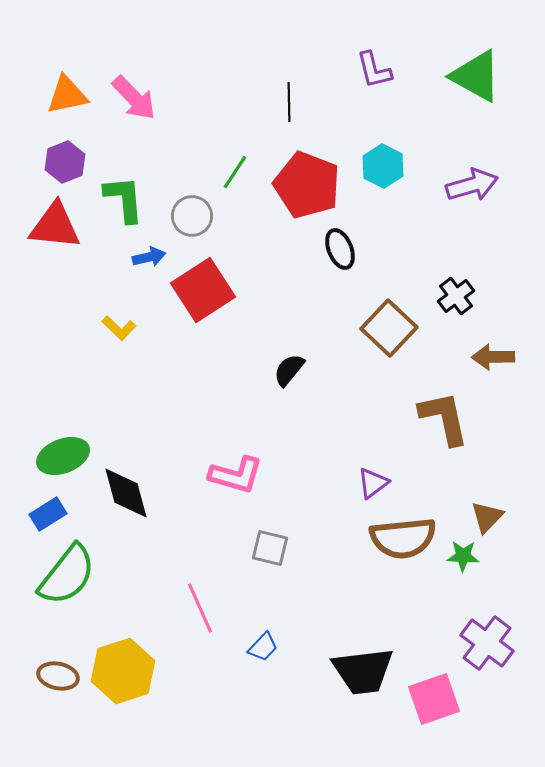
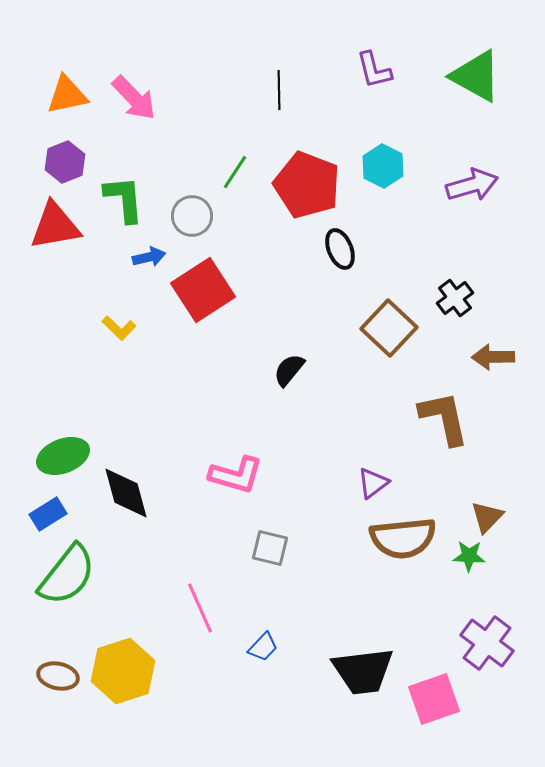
black line: moved 10 px left, 12 px up
red triangle: rotated 16 degrees counterclockwise
black cross: moved 1 px left, 2 px down
green star: moved 6 px right
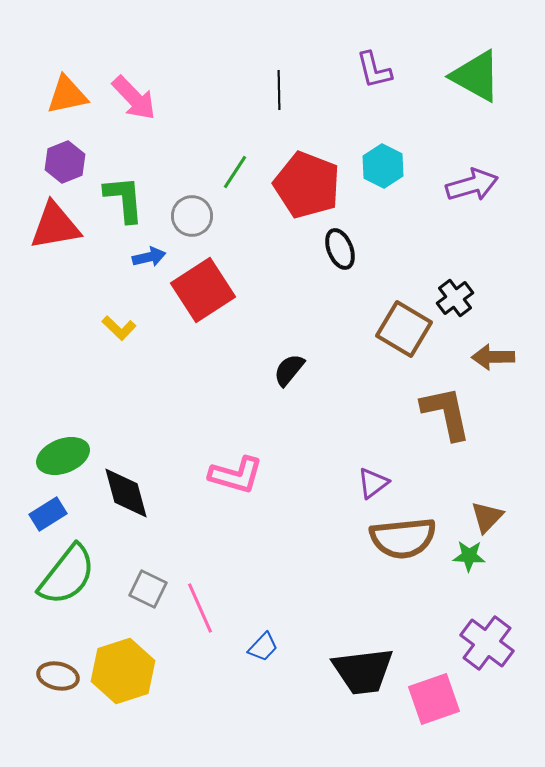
brown square: moved 15 px right, 1 px down; rotated 12 degrees counterclockwise
brown L-shape: moved 2 px right, 5 px up
gray square: moved 122 px left, 41 px down; rotated 12 degrees clockwise
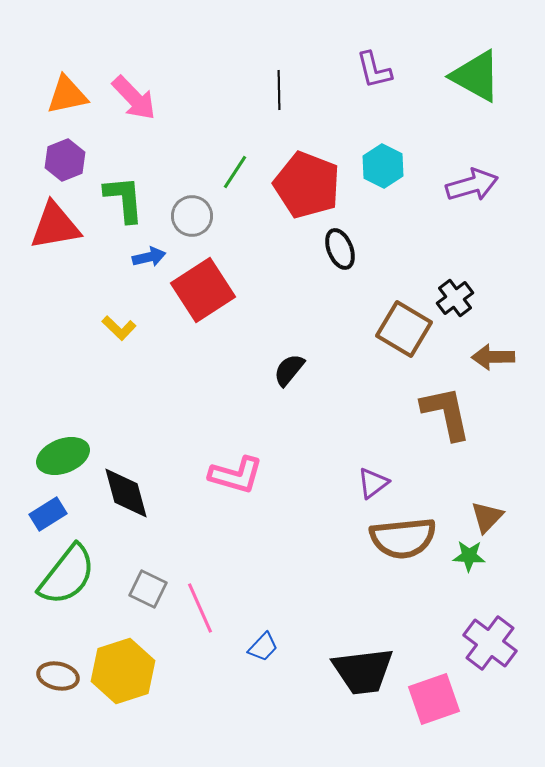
purple hexagon: moved 2 px up
purple cross: moved 3 px right
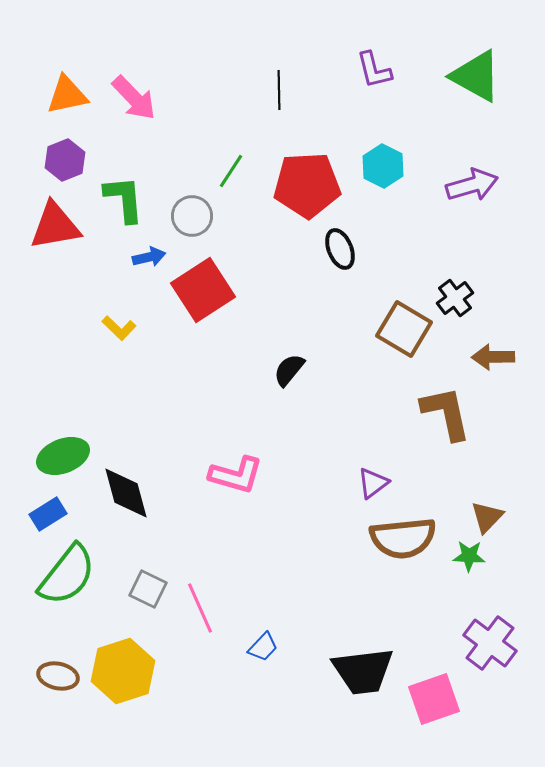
green line: moved 4 px left, 1 px up
red pentagon: rotated 24 degrees counterclockwise
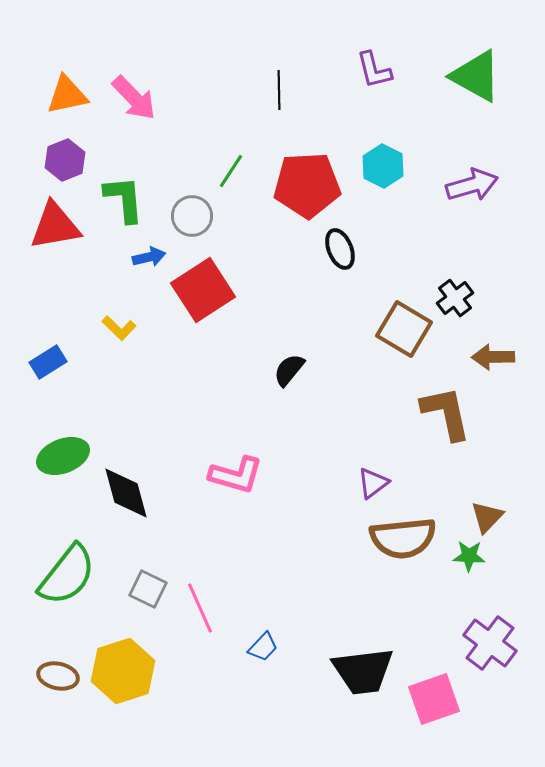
blue rectangle: moved 152 px up
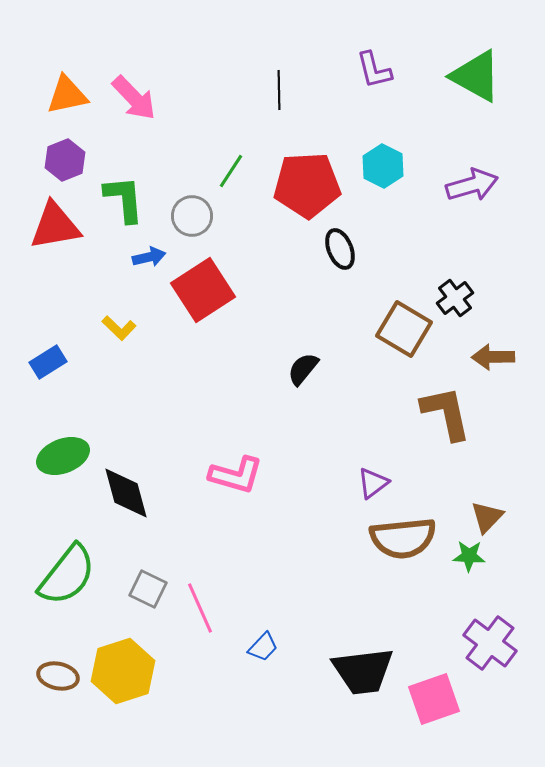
black semicircle: moved 14 px right, 1 px up
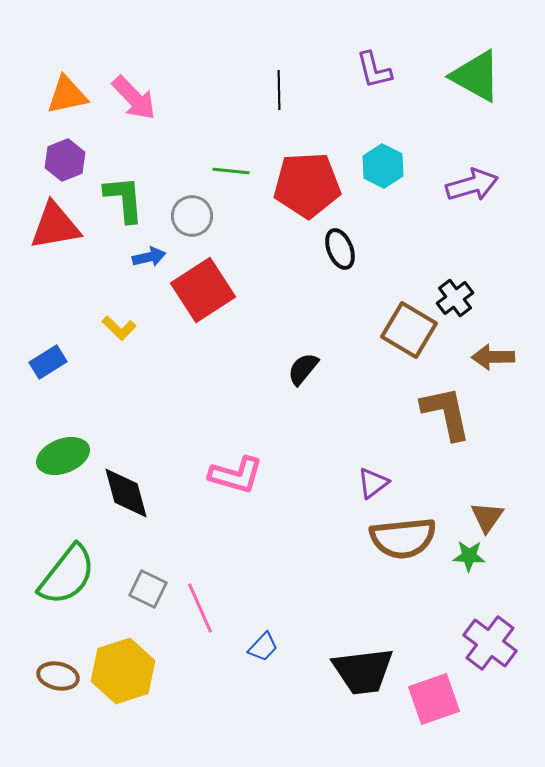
green line: rotated 63 degrees clockwise
brown square: moved 5 px right, 1 px down
brown triangle: rotated 9 degrees counterclockwise
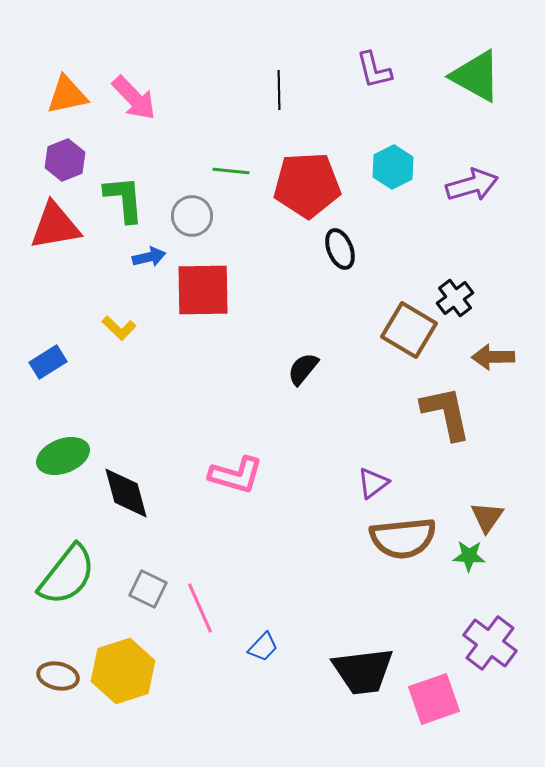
cyan hexagon: moved 10 px right, 1 px down; rotated 6 degrees clockwise
red square: rotated 32 degrees clockwise
